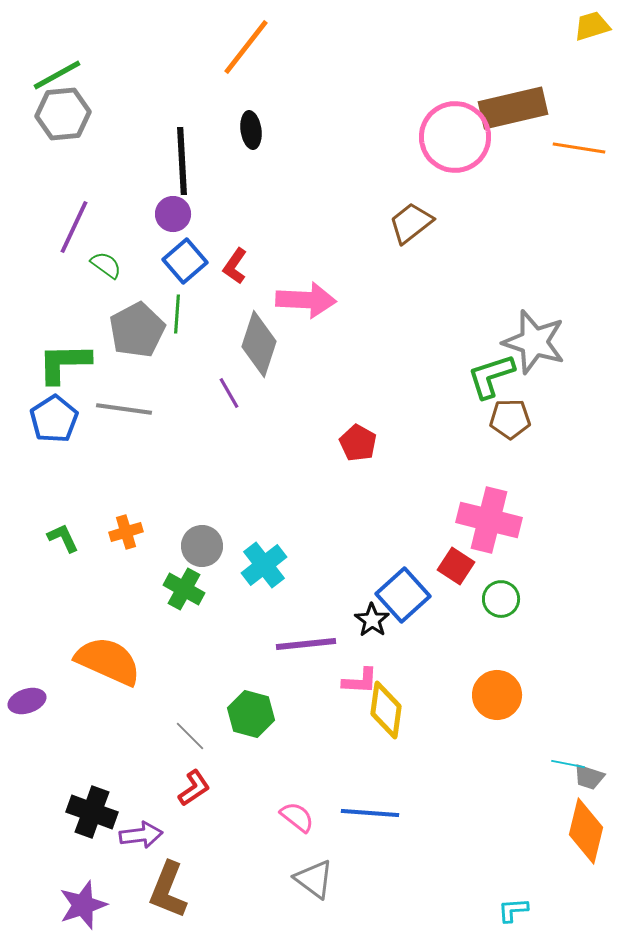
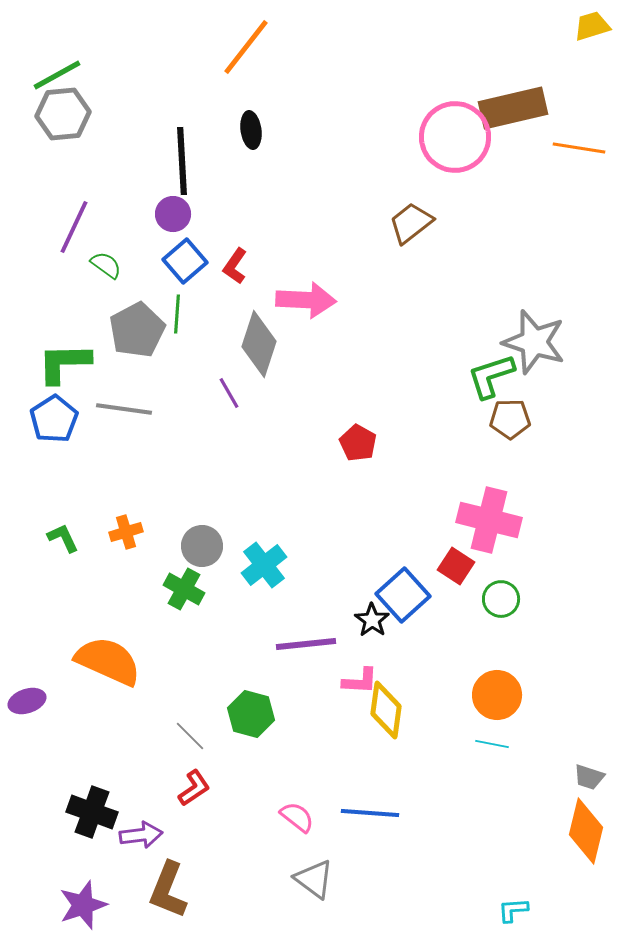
cyan line at (568, 764): moved 76 px left, 20 px up
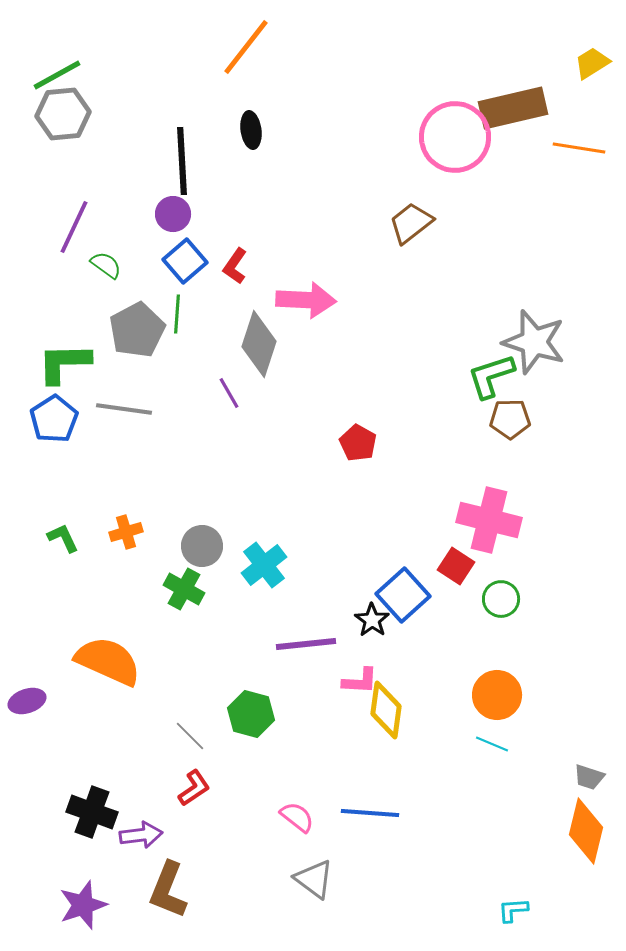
yellow trapezoid at (592, 26): moved 37 px down; rotated 15 degrees counterclockwise
cyan line at (492, 744): rotated 12 degrees clockwise
